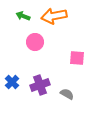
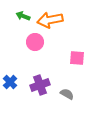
orange arrow: moved 4 px left, 4 px down
blue cross: moved 2 px left
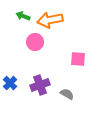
pink square: moved 1 px right, 1 px down
blue cross: moved 1 px down
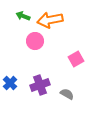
pink circle: moved 1 px up
pink square: moved 2 px left; rotated 35 degrees counterclockwise
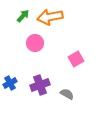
green arrow: rotated 112 degrees clockwise
orange arrow: moved 3 px up
pink circle: moved 2 px down
blue cross: rotated 16 degrees clockwise
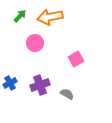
green arrow: moved 3 px left
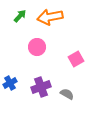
pink circle: moved 2 px right, 4 px down
purple cross: moved 1 px right, 2 px down
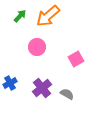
orange arrow: moved 2 px left, 1 px up; rotated 30 degrees counterclockwise
purple cross: moved 1 px right, 1 px down; rotated 18 degrees counterclockwise
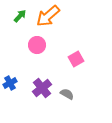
pink circle: moved 2 px up
